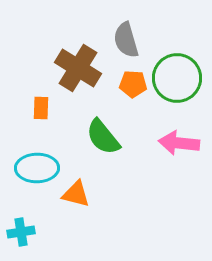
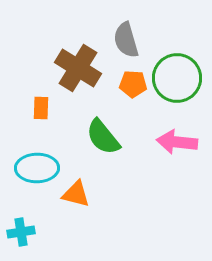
pink arrow: moved 2 px left, 1 px up
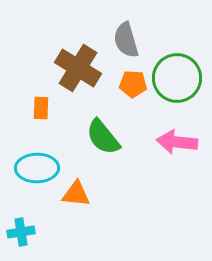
orange triangle: rotated 8 degrees counterclockwise
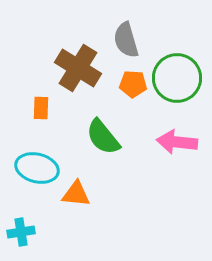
cyan ellipse: rotated 15 degrees clockwise
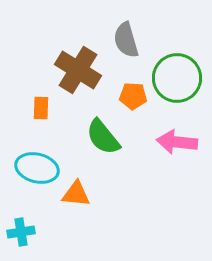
brown cross: moved 2 px down
orange pentagon: moved 12 px down
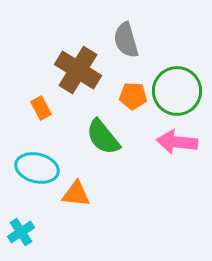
green circle: moved 13 px down
orange rectangle: rotated 30 degrees counterclockwise
cyan cross: rotated 24 degrees counterclockwise
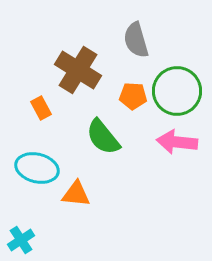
gray semicircle: moved 10 px right
cyan cross: moved 8 px down
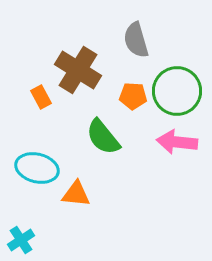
orange rectangle: moved 11 px up
